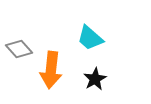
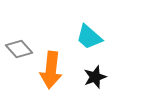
cyan trapezoid: moved 1 px left, 1 px up
black star: moved 2 px up; rotated 10 degrees clockwise
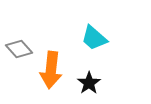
cyan trapezoid: moved 5 px right, 1 px down
black star: moved 6 px left, 6 px down; rotated 15 degrees counterclockwise
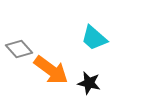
orange arrow: rotated 60 degrees counterclockwise
black star: rotated 25 degrees counterclockwise
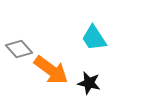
cyan trapezoid: rotated 16 degrees clockwise
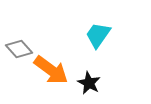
cyan trapezoid: moved 4 px right, 3 px up; rotated 68 degrees clockwise
black star: rotated 15 degrees clockwise
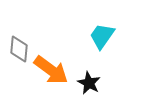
cyan trapezoid: moved 4 px right, 1 px down
gray diamond: rotated 48 degrees clockwise
